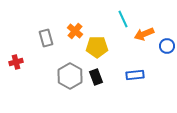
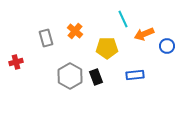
yellow pentagon: moved 10 px right, 1 px down
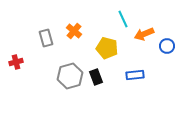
orange cross: moved 1 px left
yellow pentagon: rotated 15 degrees clockwise
gray hexagon: rotated 15 degrees clockwise
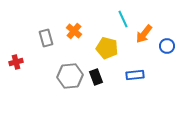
orange arrow: rotated 30 degrees counterclockwise
gray hexagon: rotated 10 degrees clockwise
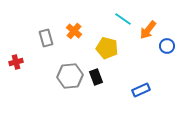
cyan line: rotated 30 degrees counterclockwise
orange arrow: moved 4 px right, 4 px up
blue rectangle: moved 6 px right, 15 px down; rotated 18 degrees counterclockwise
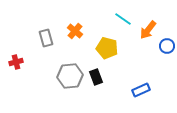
orange cross: moved 1 px right
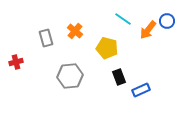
blue circle: moved 25 px up
black rectangle: moved 23 px right
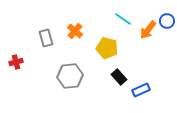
black rectangle: rotated 21 degrees counterclockwise
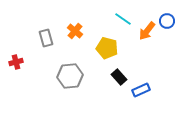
orange arrow: moved 1 px left, 1 px down
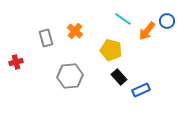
yellow pentagon: moved 4 px right, 2 px down
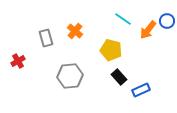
orange arrow: moved 1 px right, 1 px up
red cross: moved 2 px right, 1 px up; rotated 16 degrees counterclockwise
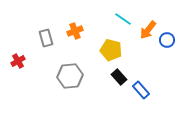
blue circle: moved 19 px down
orange cross: rotated 28 degrees clockwise
blue rectangle: rotated 72 degrees clockwise
